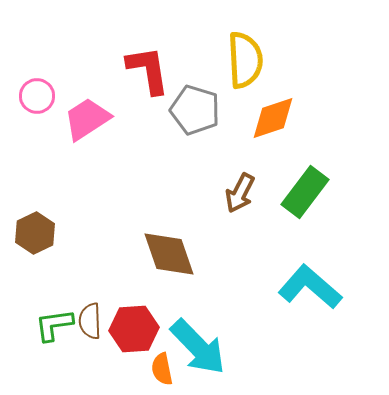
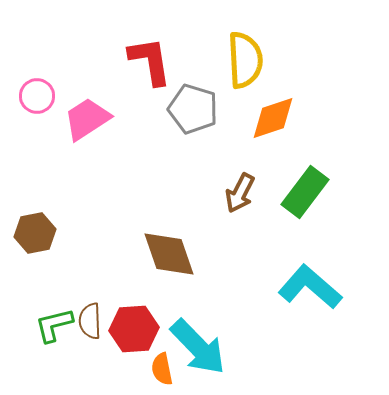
red L-shape: moved 2 px right, 9 px up
gray pentagon: moved 2 px left, 1 px up
brown hexagon: rotated 15 degrees clockwise
green L-shape: rotated 6 degrees counterclockwise
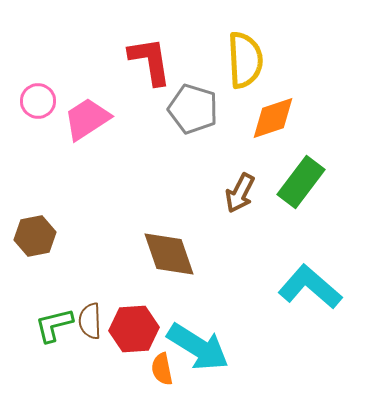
pink circle: moved 1 px right, 5 px down
green rectangle: moved 4 px left, 10 px up
brown hexagon: moved 3 px down
cyan arrow: rotated 14 degrees counterclockwise
